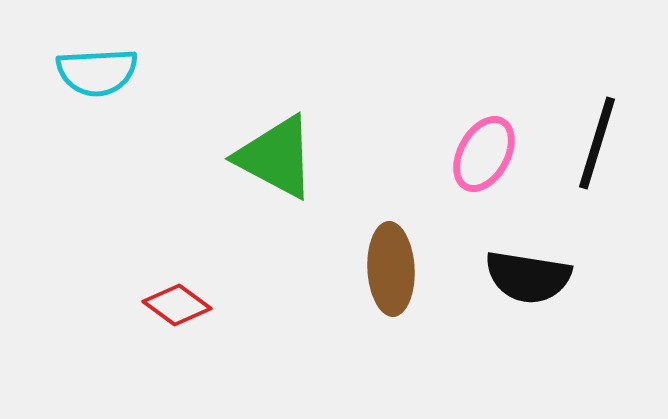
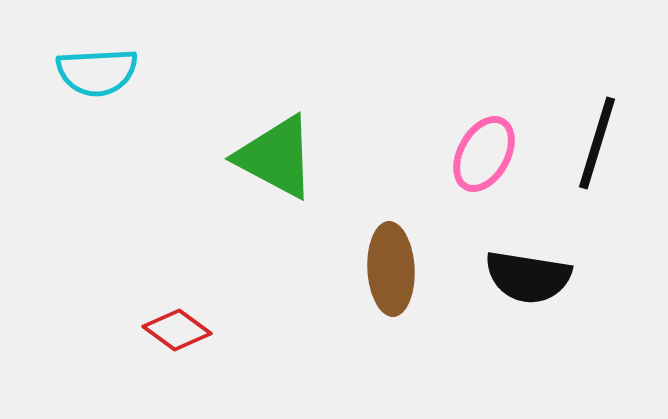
red diamond: moved 25 px down
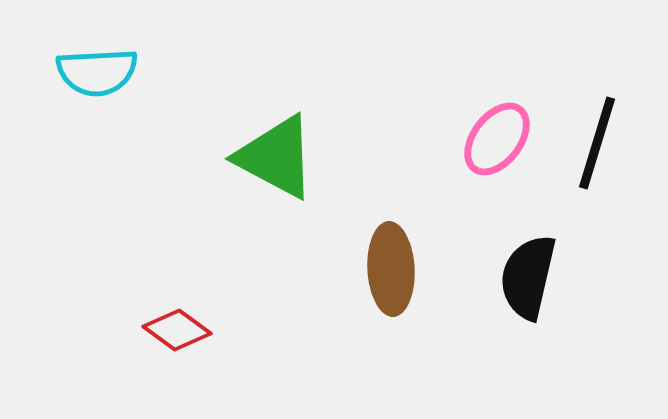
pink ellipse: moved 13 px right, 15 px up; rotated 8 degrees clockwise
black semicircle: rotated 94 degrees clockwise
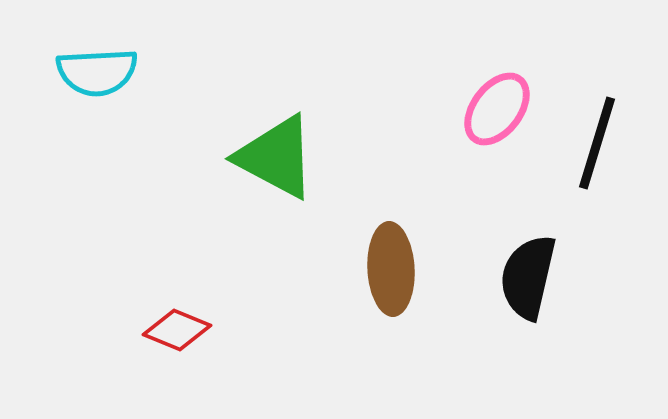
pink ellipse: moved 30 px up
red diamond: rotated 14 degrees counterclockwise
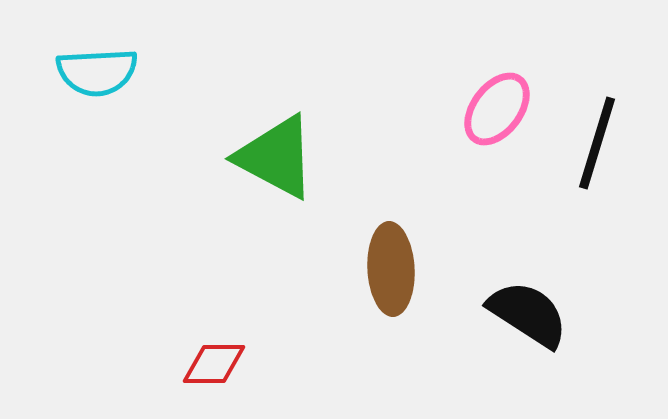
black semicircle: moved 37 px down; rotated 110 degrees clockwise
red diamond: moved 37 px right, 34 px down; rotated 22 degrees counterclockwise
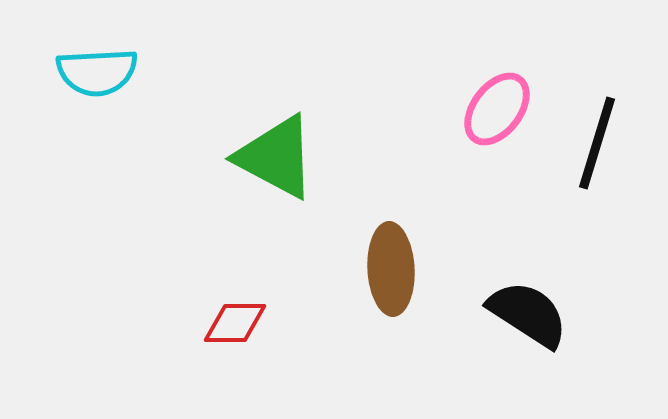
red diamond: moved 21 px right, 41 px up
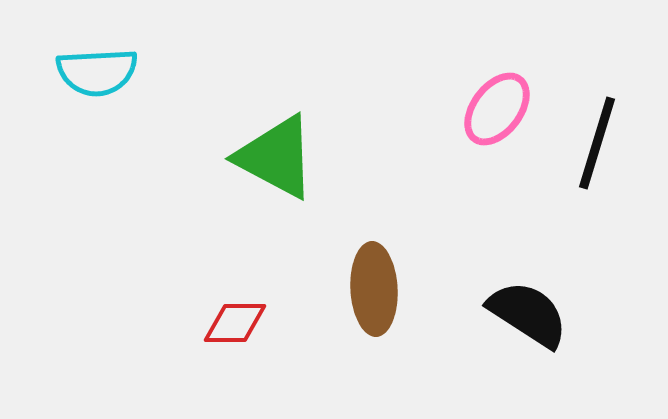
brown ellipse: moved 17 px left, 20 px down
